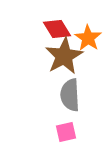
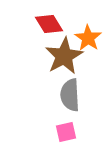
red diamond: moved 8 px left, 5 px up
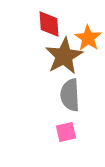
red diamond: rotated 28 degrees clockwise
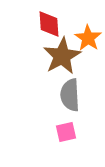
brown star: moved 2 px left
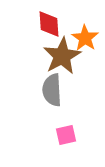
orange star: moved 3 px left
gray semicircle: moved 18 px left, 5 px up
pink square: moved 3 px down
